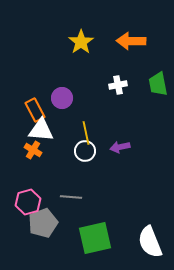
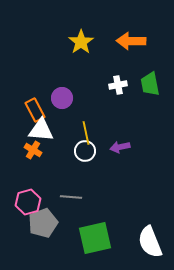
green trapezoid: moved 8 px left
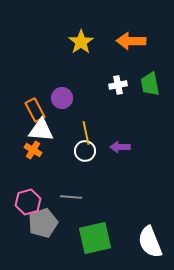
purple arrow: rotated 12 degrees clockwise
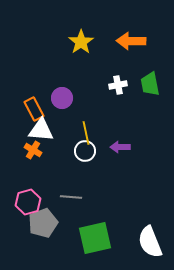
orange rectangle: moved 1 px left, 1 px up
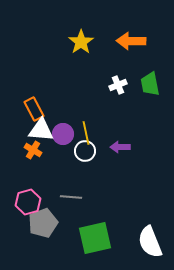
white cross: rotated 12 degrees counterclockwise
purple circle: moved 1 px right, 36 px down
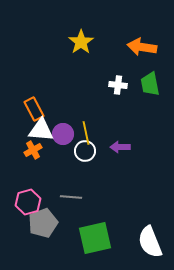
orange arrow: moved 11 px right, 6 px down; rotated 8 degrees clockwise
white cross: rotated 30 degrees clockwise
orange cross: rotated 30 degrees clockwise
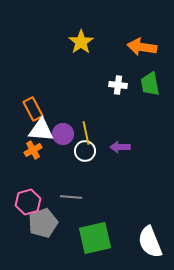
orange rectangle: moved 1 px left
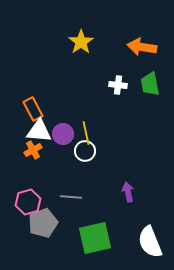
white triangle: moved 2 px left, 1 px down
purple arrow: moved 8 px right, 45 px down; rotated 78 degrees clockwise
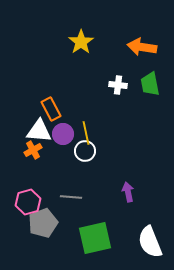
orange rectangle: moved 18 px right
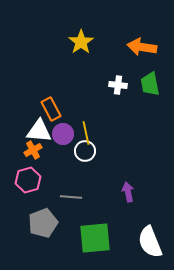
pink hexagon: moved 22 px up
green square: rotated 8 degrees clockwise
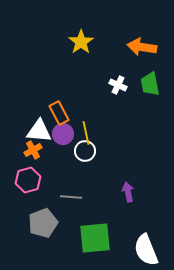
white cross: rotated 18 degrees clockwise
orange rectangle: moved 8 px right, 4 px down
white semicircle: moved 4 px left, 8 px down
